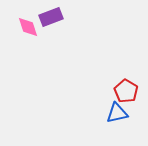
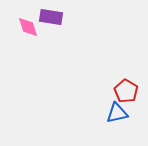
purple rectangle: rotated 30 degrees clockwise
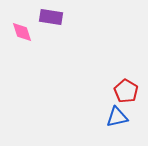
pink diamond: moved 6 px left, 5 px down
blue triangle: moved 4 px down
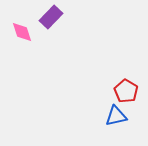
purple rectangle: rotated 55 degrees counterclockwise
blue triangle: moved 1 px left, 1 px up
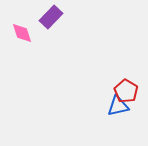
pink diamond: moved 1 px down
blue triangle: moved 2 px right, 10 px up
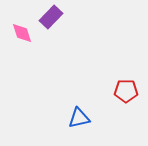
red pentagon: rotated 30 degrees counterclockwise
blue triangle: moved 39 px left, 12 px down
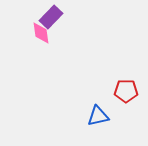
pink diamond: moved 19 px right; rotated 10 degrees clockwise
blue triangle: moved 19 px right, 2 px up
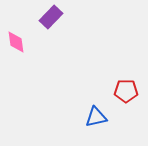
pink diamond: moved 25 px left, 9 px down
blue triangle: moved 2 px left, 1 px down
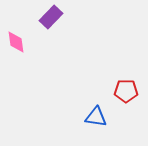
blue triangle: rotated 20 degrees clockwise
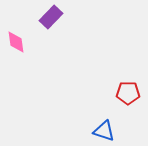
red pentagon: moved 2 px right, 2 px down
blue triangle: moved 8 px right, 14 px down; rotated 10 degrees clockwise
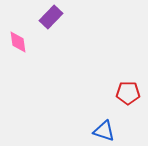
pink diamond: moved 2 px right
